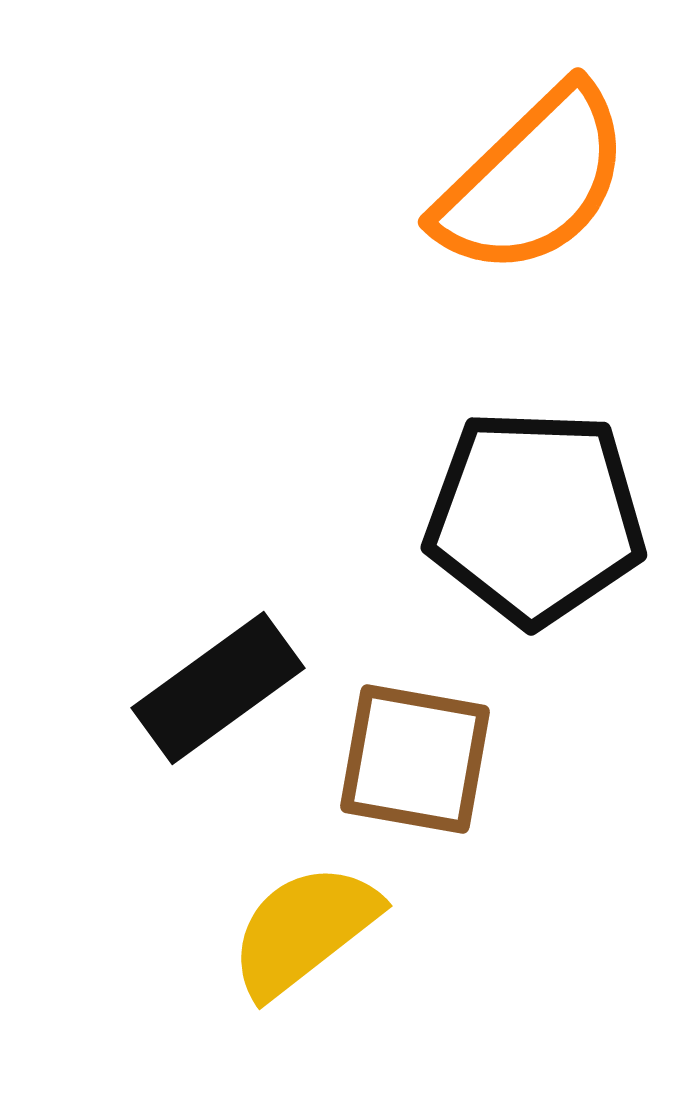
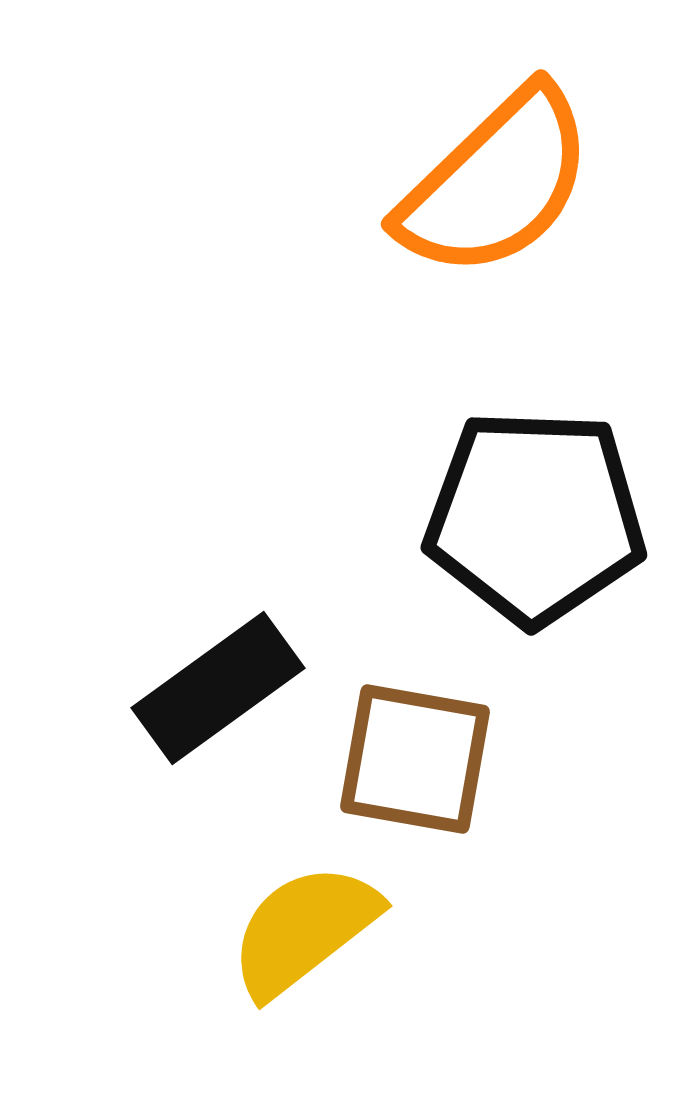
orange semicircle: moved 37 px left, 2 px down
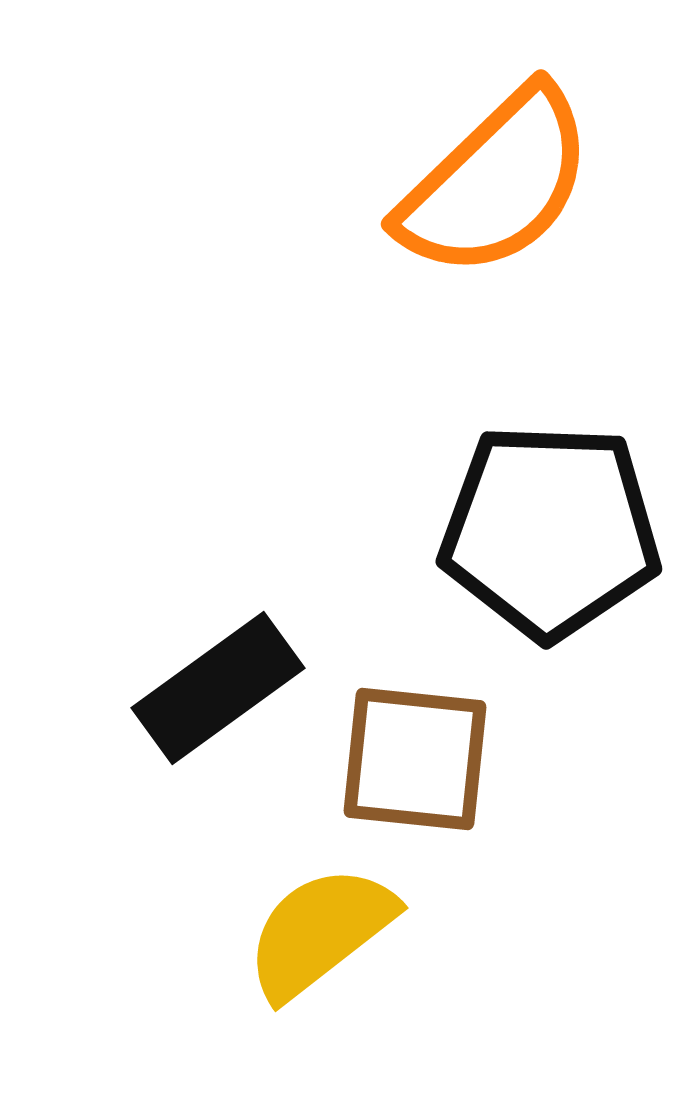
black pentagon: moved 15 px right, 14 px down
brown square: rotated 4 degrees counterclockwise
yellow semicircle: moved 16 px right, 2 px down
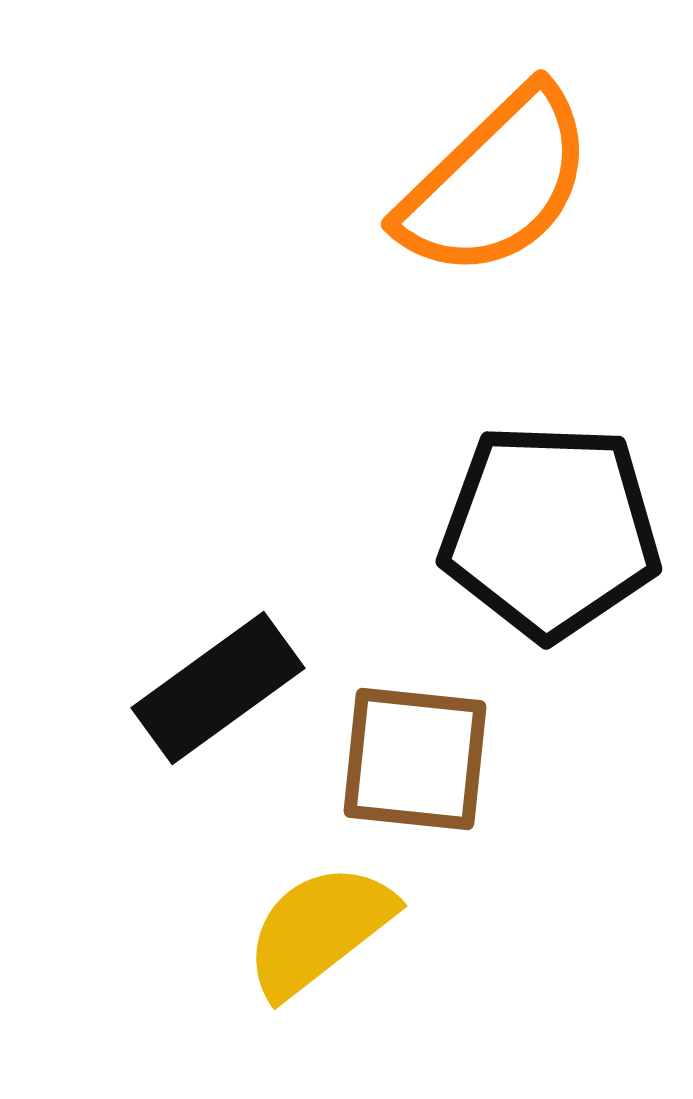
yellow semicircle: moved 1 px left, 2 px up
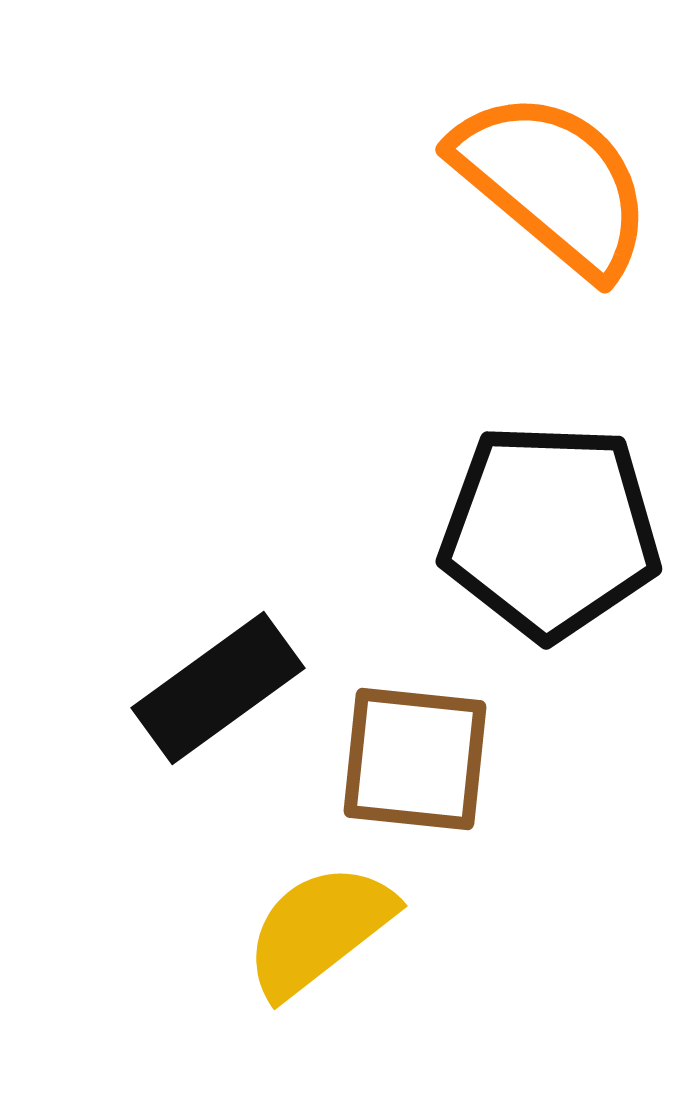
orange semicircle: moved 57 px right; rotated 96 degrees counterclockwise
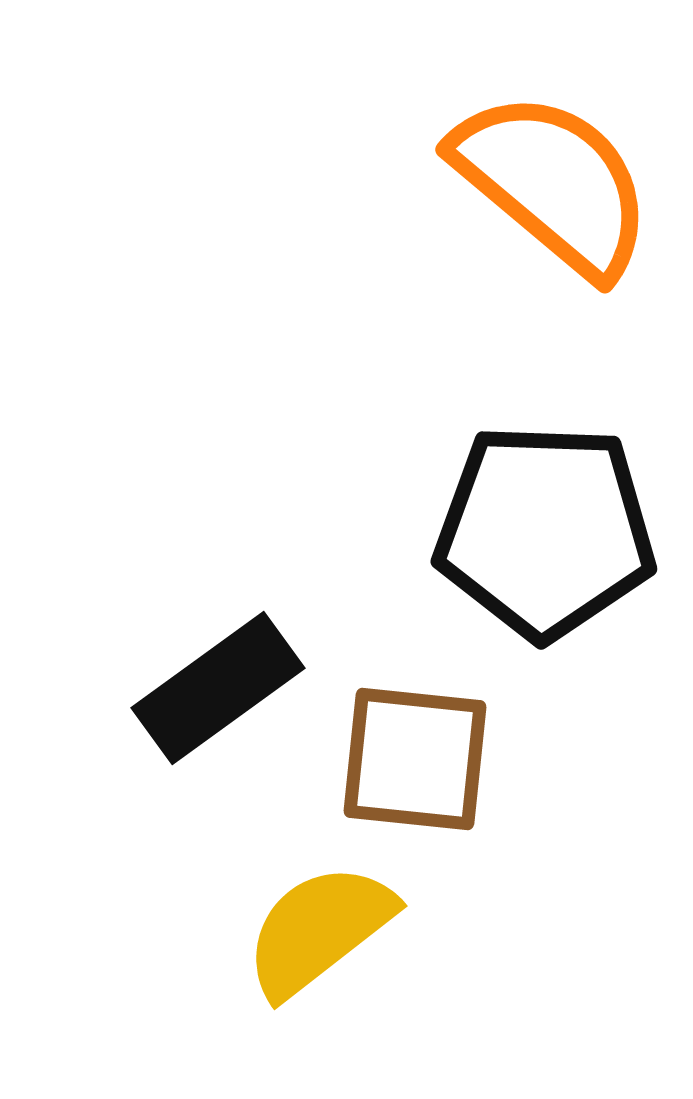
black pentagon: moved 5 px left
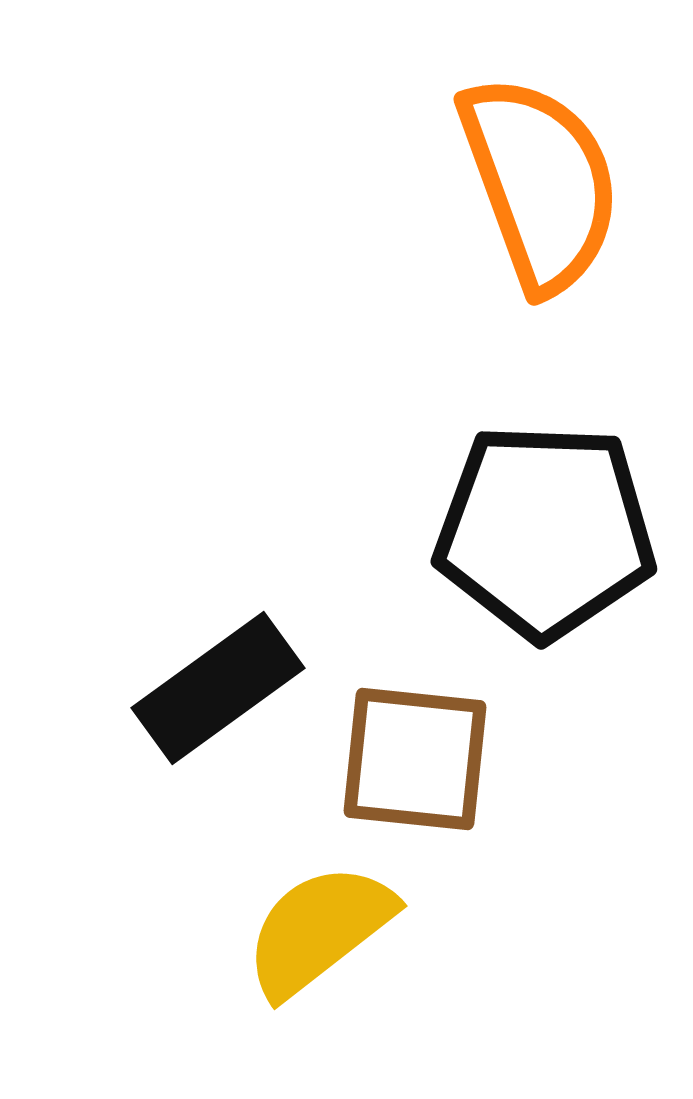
orange semicircle: moved 13 px left; rotated 30 degrees clockwise
